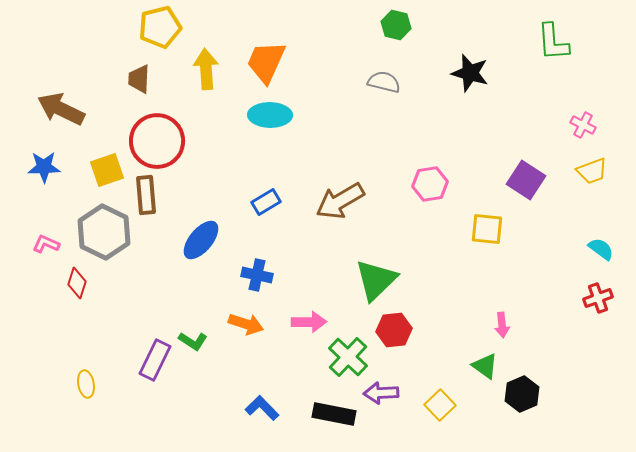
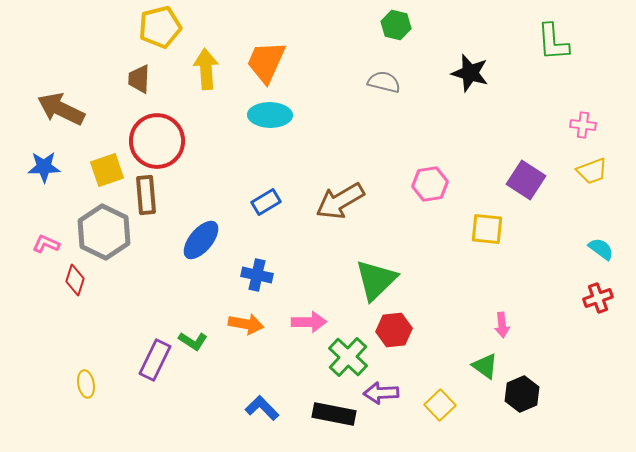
pink cross at (583, 125): rotated 20 degrees counterclockwise
red diamond at (77, 283): moved 2 px left, 3 px up
orange arrow at (246, 324): rotated 8 degrees counterclockwise
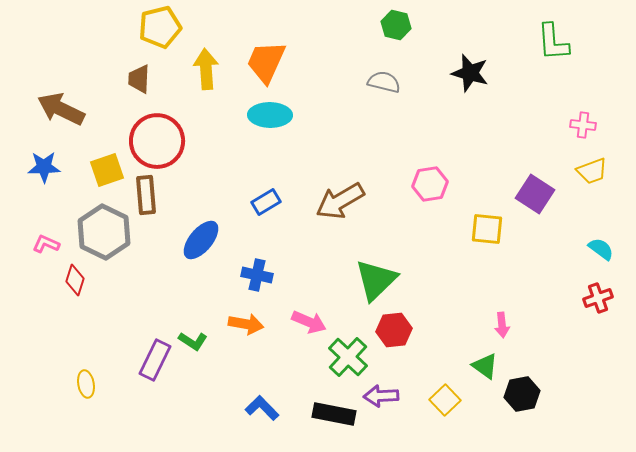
purple square at (526, 180): moved 9 px right, 14 px down
pink arrow at (309, 322): rotated 24 degrees clockwise
purple arrow at (381, 393): moved 3 px down
black hexagon at (522, 394): rotated 12 degrees clockwise
yellow square at (440, 405): moved 5 px right, 5 px up
